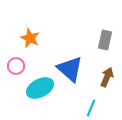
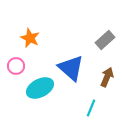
gray rectangle: rotated 36 degrees clockwise
blue triangle: moved 1 px right, 1 px up
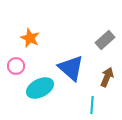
cyan line: moved 1 px right, 3 px up; rotated 18 degrees counterclockwise
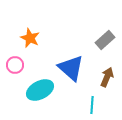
pink circle: moved 1 px left, 1 px up
cyan ellipse: moved 2 px down
